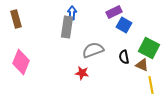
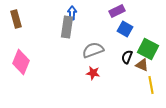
purple rectangle: moved 3 px right, 1 px up
blue square: moved 1 px right, 4 px down
green square: moved 1 px left, 1 px down
black semicircle: moved 3 px right; rotated 32 degrees clockwise
red star: moved 11 px right
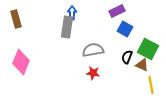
gray semicircle: rotated 10 degrees clockwise
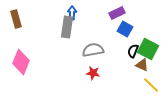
purple rectangle: moved 2 px down
black semicircle: moved 6 px right, 6 px up
yellow line: rotated 36 degrees counterclockwise
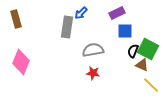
blue arrow: moved 9 px right; rotated 136 degrees counterclockwise
blue square: moved 2 px down; rotated 28 degrees counterclockwise
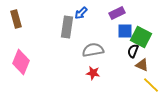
green square: moved 7 px left, 12 px up
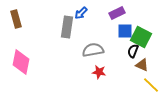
pink diamond: rotated 10 degrees counterclockwise
red star: moved 6 px right, 1 px up
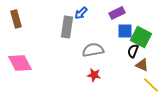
pink diamond: moved 1 px left, 1 px down; rotated 40 degrees counterclockwise
red star: moved 5 px left, 3 px down
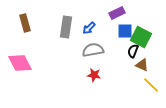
blue arrow: moved 8 px right, 15 px down
brown rectangle: moved 9 px right, 4 px down
gray rectangle: moved 1 px left
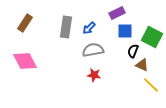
brown rectangle: rotated 48 degrees clockwise
green square: moved 11 px right
pink diamond: moved 5 px right, 2 px up
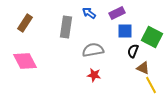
blue arrow: moved 15 px up; rotated 80 degrees clockwise
brown triangle: moved 1 px right, 3 px down
yellow line: rotated 18 degrees clockwise
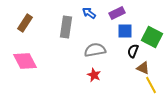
gray semicircle: moved 2 px right
red star: rotated 16 degrees clockwise
